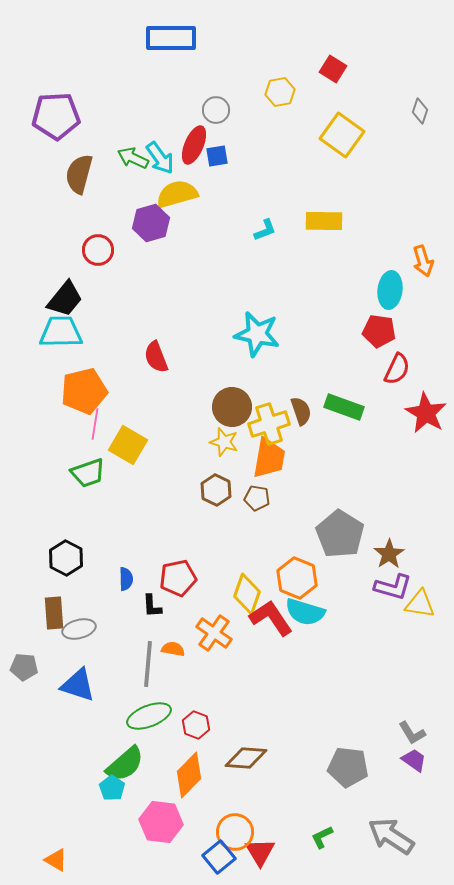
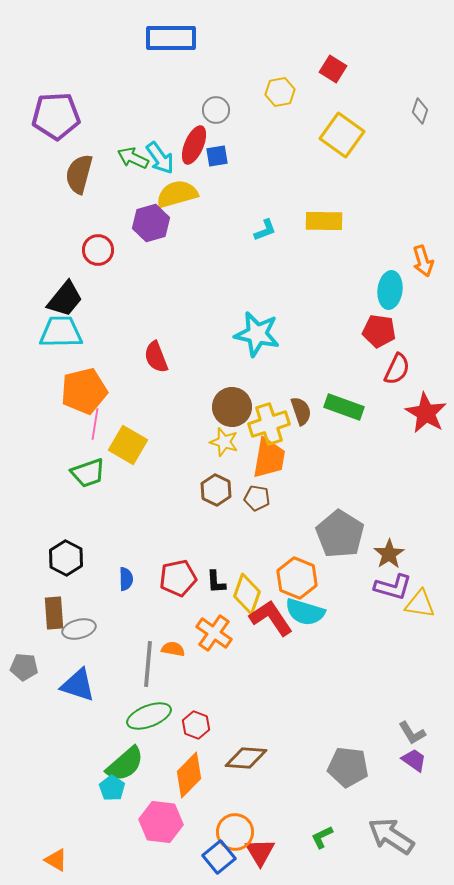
black L-shape at (152, 606): moved 64 px right, 24 px up
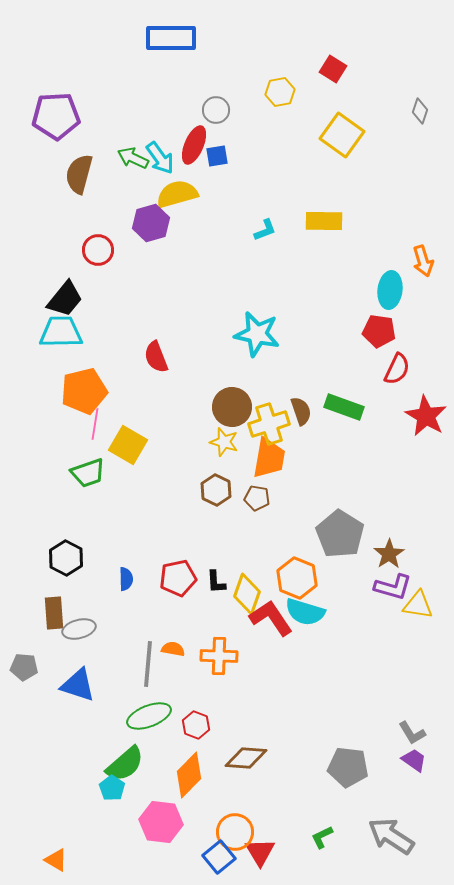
red star at (426, 413): moved 3 px down
yellow triangle at (420, 604): moved 2 px left, 1 px down
orange cross at (214, 633): moved 5 px right, 23 px down; rotated 33 degrees counterclockwise
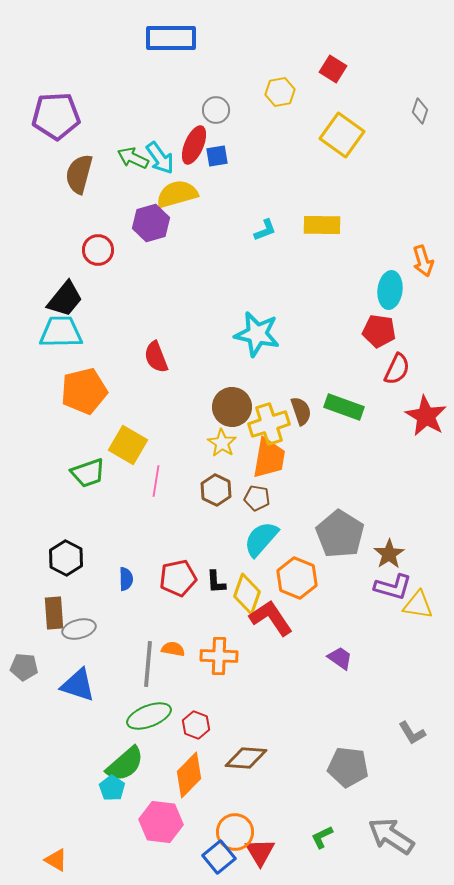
yellow rectangle at (324, 221): moved 2 px left, 4 px down
pink line at (95, 424): moved 61 px right, 57 px down
yellow star at (224, 442): moved 2 px left, 1 px down; rotated 16 degrees clockwise
cyan semicircle at (305, 612): moved 44 px left, 73 px up; rotated 114 degrees clockwise
purple trapezoid at (414, 760): moved 74 px left, 102 px up
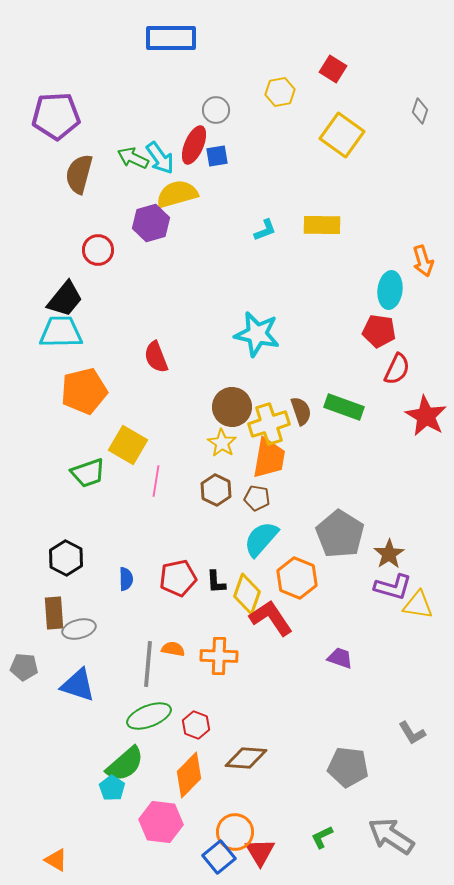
purple trapezoid at (340, 658): rotated 16 degrees counterclockwise
